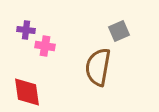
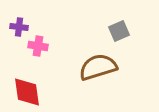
purple cross: moved 7 px left, 3 px up
pink cross: moved 7 px left
brown semicircle: rotated 63 degrees clockwise
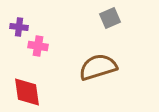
gray square: moved 9 px left, 13 px up
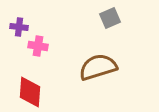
red diamond: moved 3 px right; rotated 12 degrees clockwise
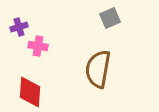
purple cross: rotated 24 degrees counterclockwise
brown semicircle: moved 2 px down; rotated 63 degrees counterclockwise
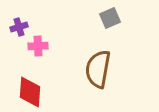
pink cross: rotated 12 degrees counterclockwise
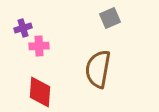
purple cross: moved 4 px right, 1 px down
pink cross: moved 1 px right
red diamond: moved 10 px right
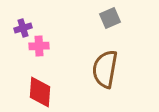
brown semicircle: moved 7 px right
